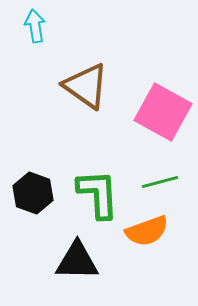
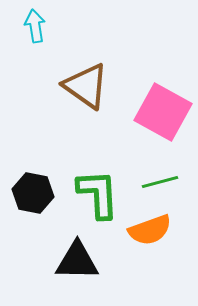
black hexagon: rotated 9 degrees counterclockwise
orange semicircle: moved 3 px right, 1 px up
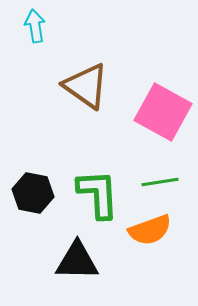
green line: rotated 6 degrees clockwise
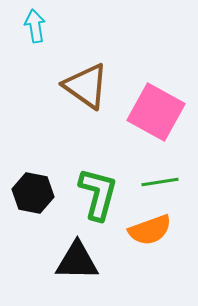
pink square: moved 7 px left
green L-shape: rotated 18 degrees clockwise
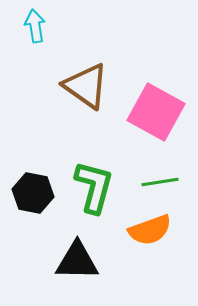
green L-shape: moved 4 px left, 7 px up
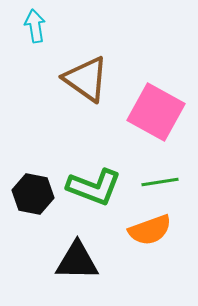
brown triangle: moved 7 px up
green L-shape: rotated 96 degrees clockwise
black hexagon: moved 1 px down
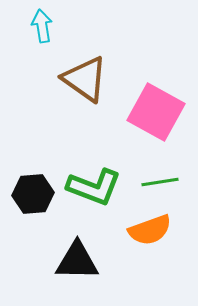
cyan arrow: moved 7 px right
brown triangle: moved 1 px left
black hexagon: rotated 15 degrees counterclockwise
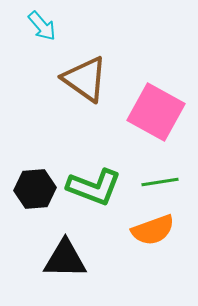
cyan arrow: rotated 148 degrees clockwise
black hexagon: moved 2 px right, 5 px up
orange semicircle: moved 3 px right
black triangle: moved 12 px left, 2 px up
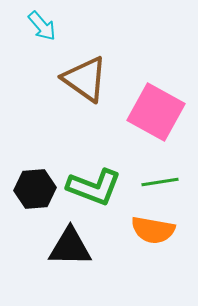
orange semicircle: rotated 30 degrees clockwise
black triangle: moved 5 px right, 12 px up
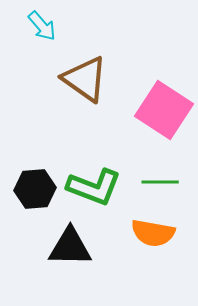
pink square: moved 8 px right, 2 px up; rotated 4 degrees clockwise
green line: rotated 9 degrees clockwise
orange semicircle: moved 3 px down
